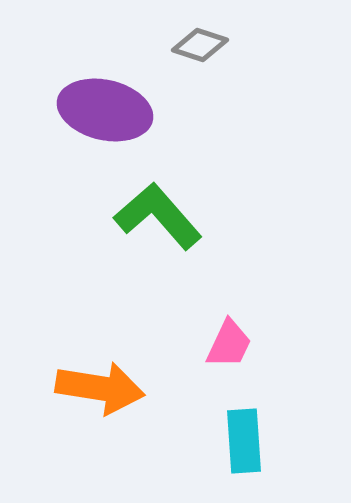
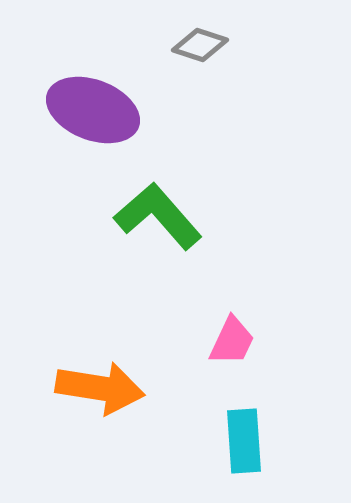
purple ellipse: moved 12 px left; rotated 8 degrees clockwise
pink trapezoid: moved 3 px right, 3 px up
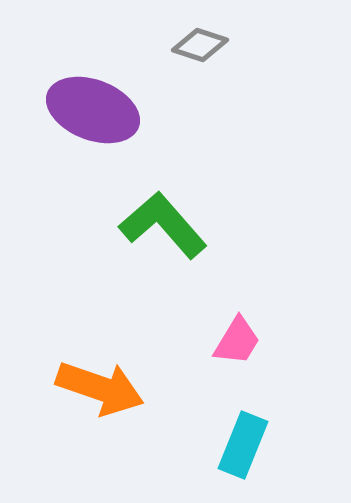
green L-shape: moved 5 px right, 9 px down
pink trapezoid: moved 5 px right; rotated 6 degrees clockwise
orange arrow: rotated 10 degrees clockwise
cyan rectangle: moved 1 px left, 4 px down; rotated 26 degrees clockwise
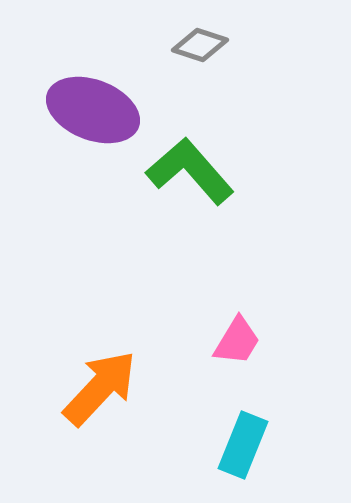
green L-shape: moved 27 px right, 54 px up
orange arrow: rotated 66 degrees counterclockwise
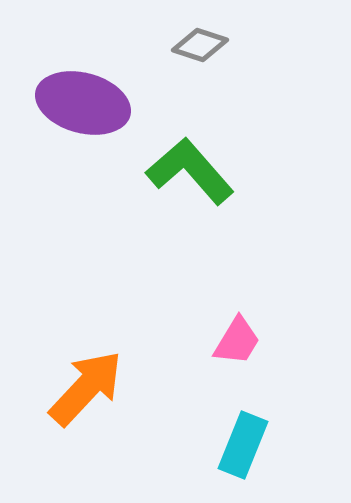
purple ellipse: moved 10 px left, 7 px up; rotated 6 degrees counterclockwise
orange arrow: moved 14 px left
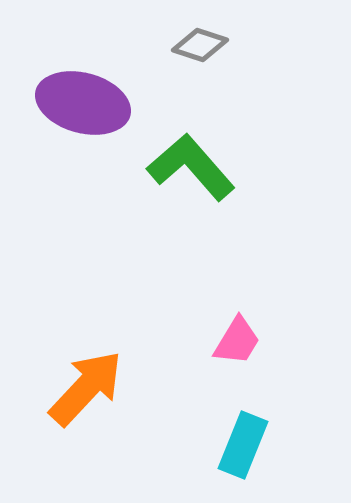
green L-shape: moved 1 px right, 4 px up
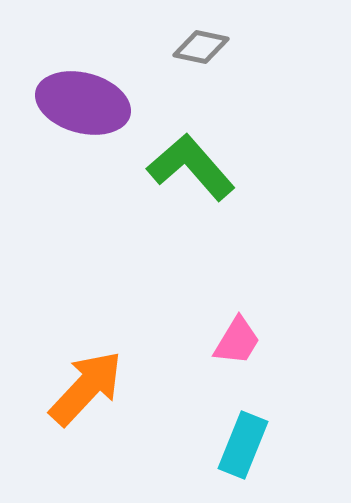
gray diamond: moved 1 px right, 2 px down; rotated 6 degrees counterclockwise
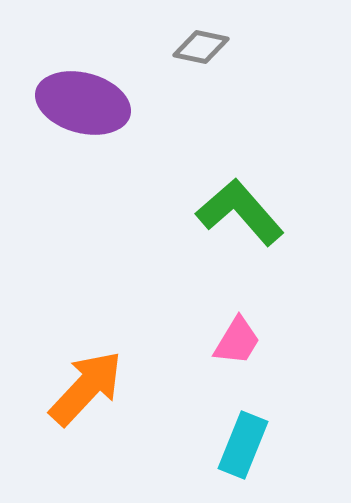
green L-shape: moved 49 px right, 45 px down
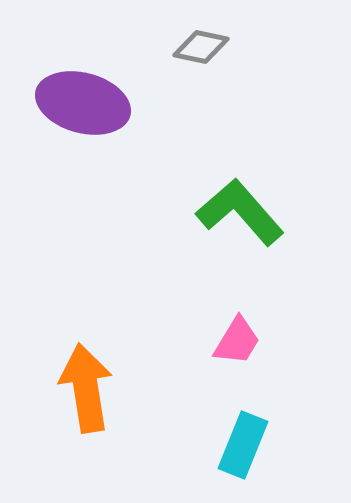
orange arrow: rotated 52 degrees counterclockwise
